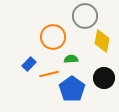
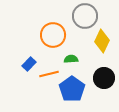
orange circle: moved 2 px up
yellow diamond: rotated 15 degrees clockwise
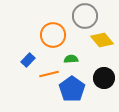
yellow diamond: moved 1 px up; rotated 65 degrees counterclockwise
blue rectangle: moved 1 px left, 4 px up
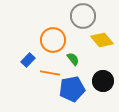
gray circle: moved 2 px left
orange circle: moved 5 px down
green semicircle: moved 2 px right; rotated 56 degrees clockwise
orange line: moved 1 px right, 1 px up; rotated 24 degrees clockwise
black circle: moved 1 px left, 3 px down
blue pentagon: rotated 25 degrees clockwise
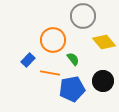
yellow diamond: moved 2 px right, 2 px down
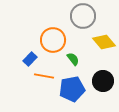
blue rectangle: moved 2 px right, 1 px up
orange line: moved 6 px left, 3 px down
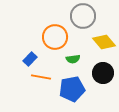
orange circle: moved 2 px right, 3 px up
green semicircle: rotated 120 degrees clockwise
orange line: moved 3 px left, 1 px down
black circle: moved 8 px up
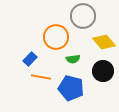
orange circle: moved 1 px right
black circle: moved 2 px up
blue pentagon: moved 1 px left, 1 px up; rotated 25 degrees clockwise
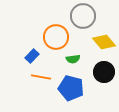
blue rectangle: moved 2 px right, 3 px up
black circle: moved 1 px right, 1 px down
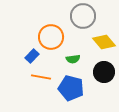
orange circle: moved 5 px left
